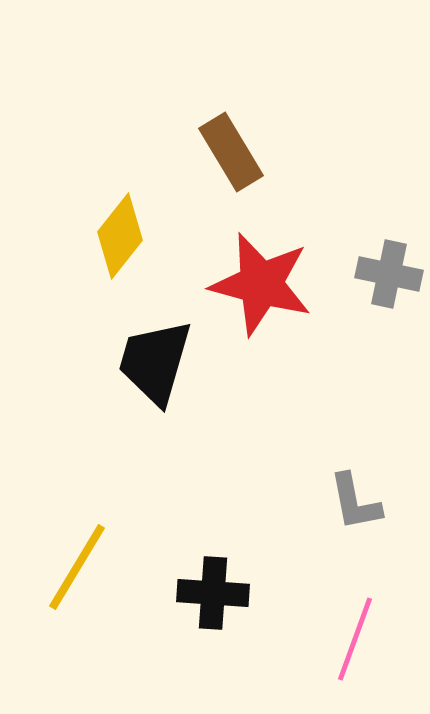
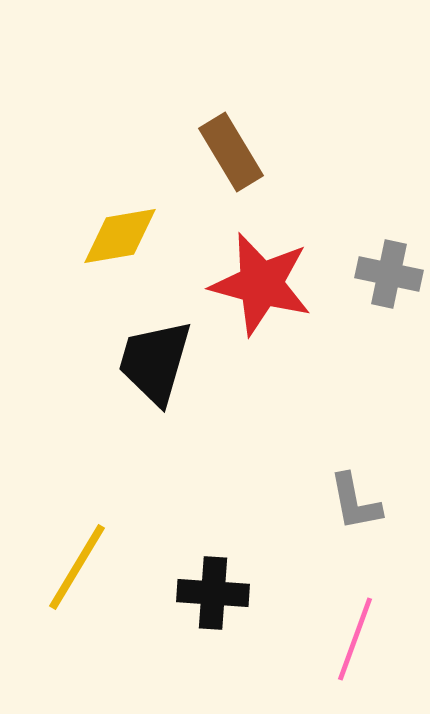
yellow diamond: rotated 42 degrees clockwise
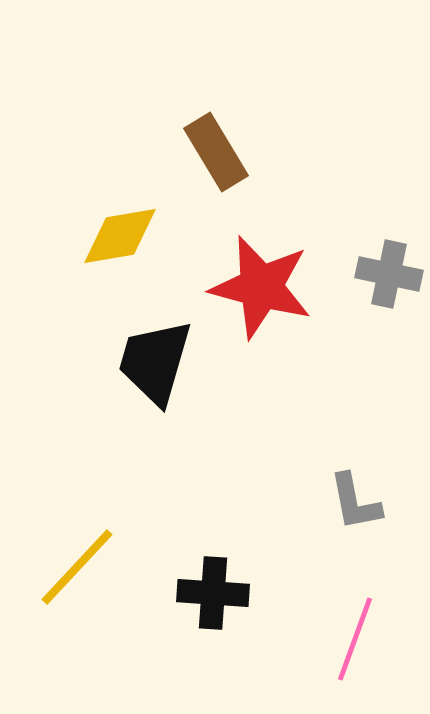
brown rectangle: moved 15 px left
red star: moved 3 px down
yellow line: rotated 12 degrees clockwise
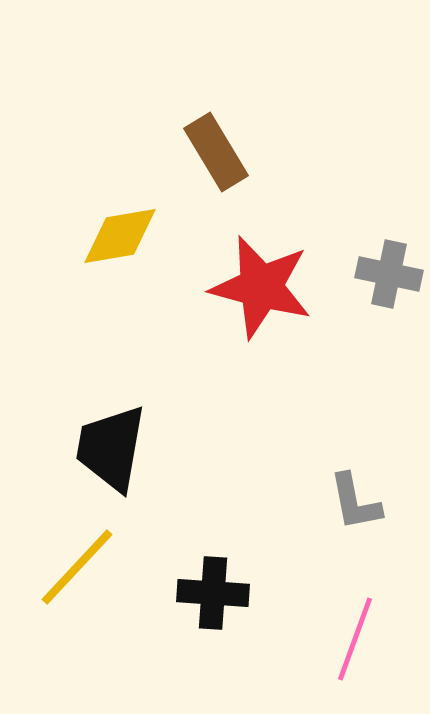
black trapezoid: moved 44 px left, 86 px down; rotated 6 degrees counterclockwise
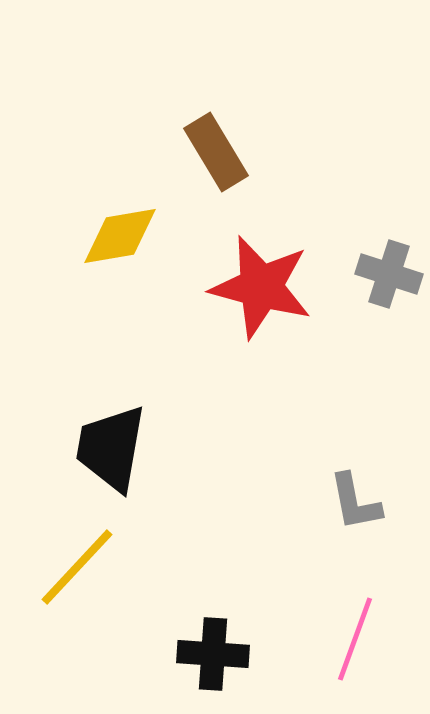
gray cross: rotated 6 degrees clockwise
black cross: moved 61 px down
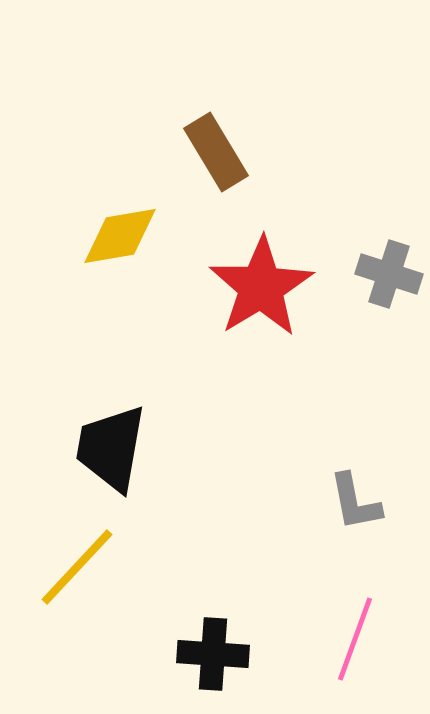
red star: rotated 26 degrees clockwise
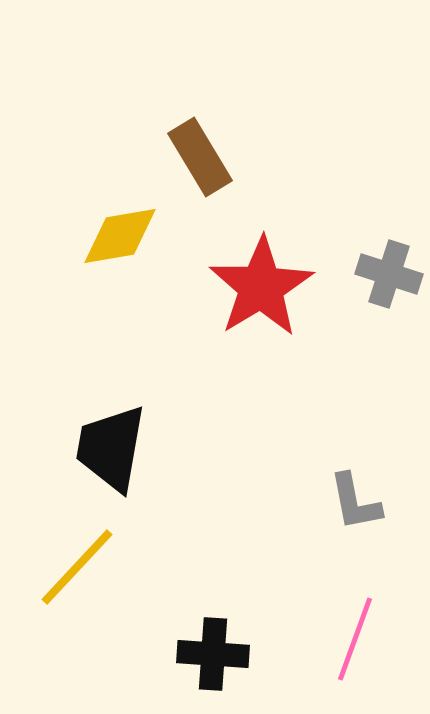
brown rectangle: moved 16 px left, 5 px down
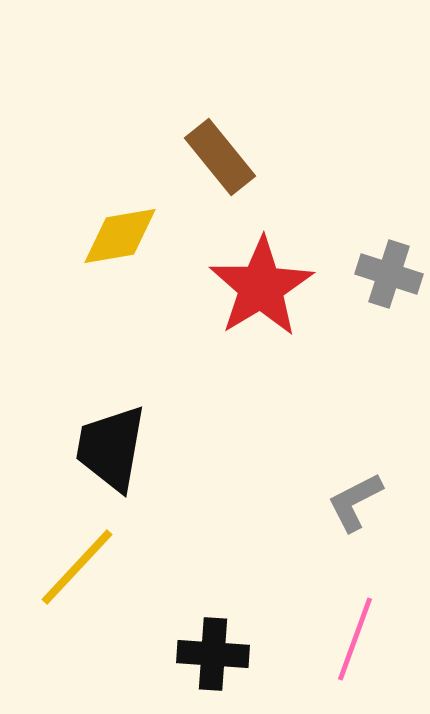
brown rectangle: moved 20 px right; rotated 8 degrees counterclockwise
gray L-shape: rotated 74 degrees clockwise
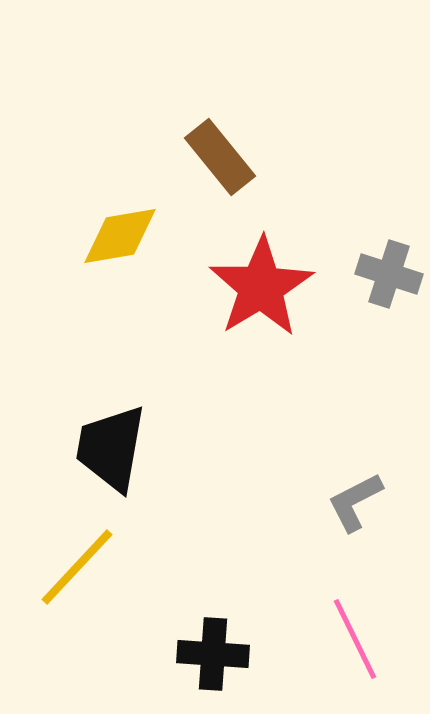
pink line: rotated 46 degrees counterclockwise
